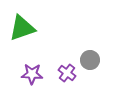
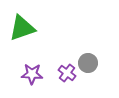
gray circle: moved 2 px left, 3 px down
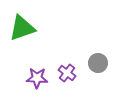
gray circle: moved 10 px right
purple star: moved 5 px right, 4 px down
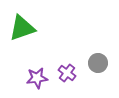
purple star: rotated 10 degrees counterclockwise
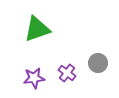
green triangle: moved 15 px right, 1 px down
purple star: moved 3 px left
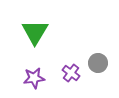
green triangle: moved 2 px left, 3 px down; rotated 40 degrees counterclockwise
purple cross: moved 4 px right
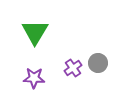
purple cross: moved 2 px right, 5 px up; rotated 18 degrees clockwise
purple star: rotated 10 degrees clockwise
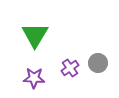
green triangle: moved 3 px down
purple cross: moved 3 px left
